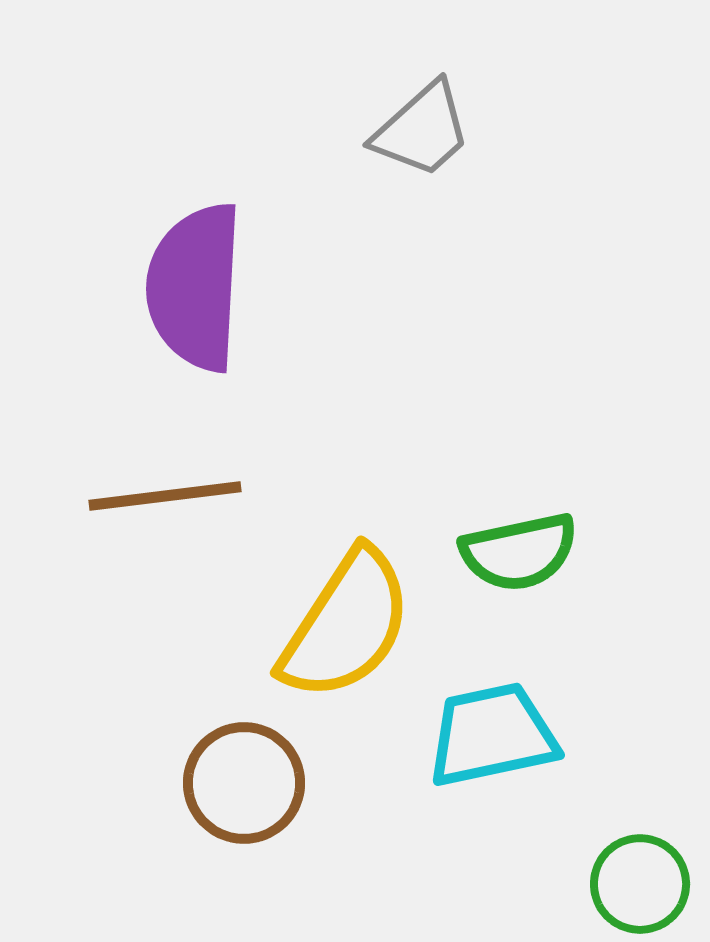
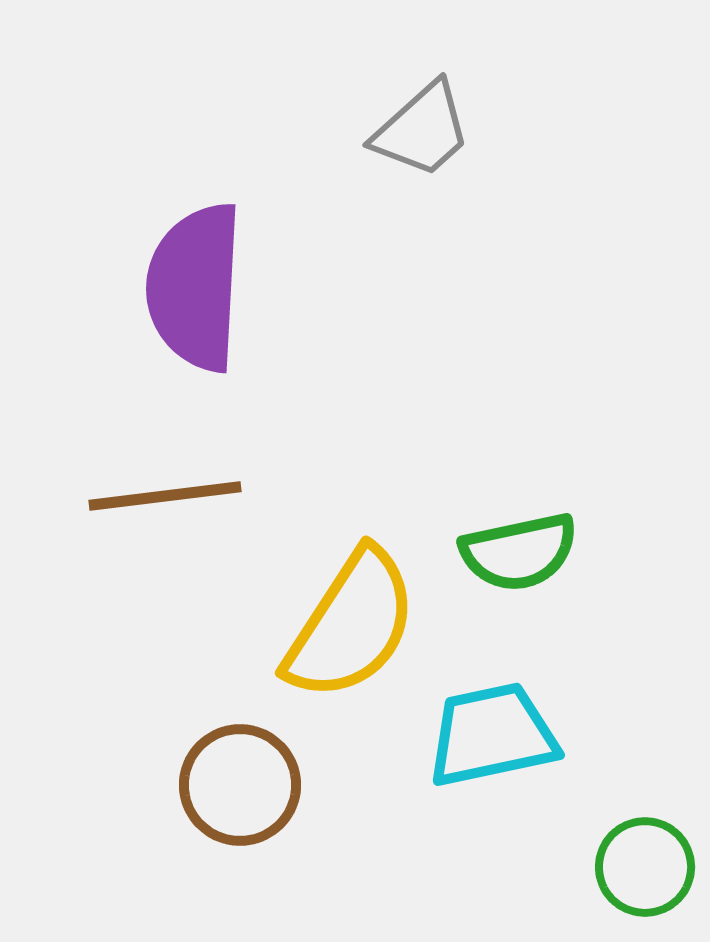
yellow semicircle: moved 5 px right
brown circle: moved 4 px left, 2 px down
green circle: moved 5 px right, 17 px up
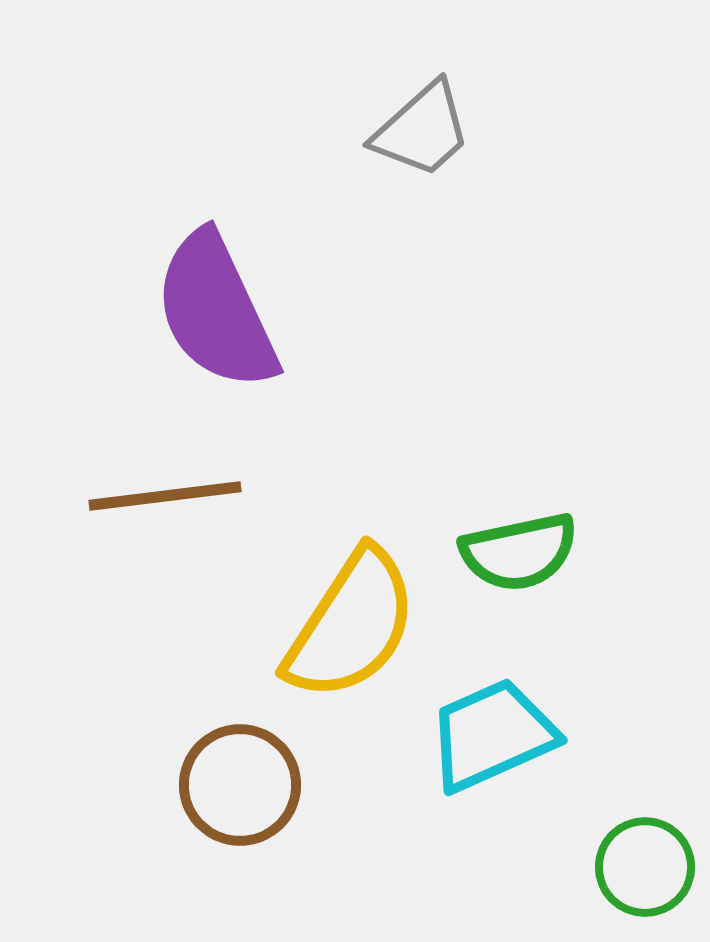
purple semicircle: moved 21 px right, 24 px down; rotated 28 degrees counterclockwise
cyan trapezoid: rotated 12 degrees counterclockwise
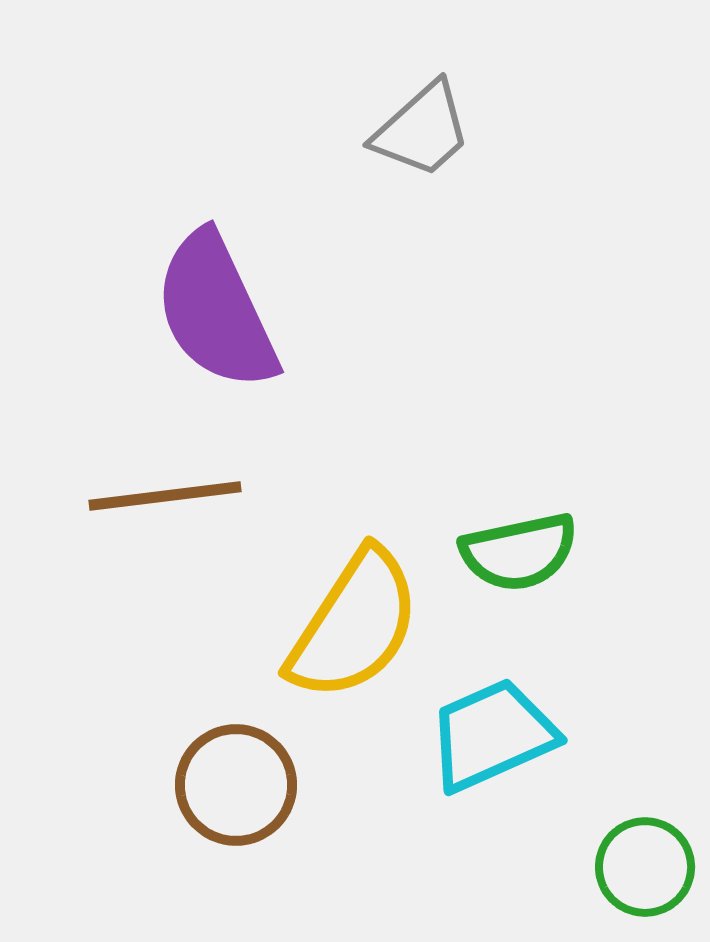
yellow semicircle: moved 3 px right
brown circle: moved 4 px left
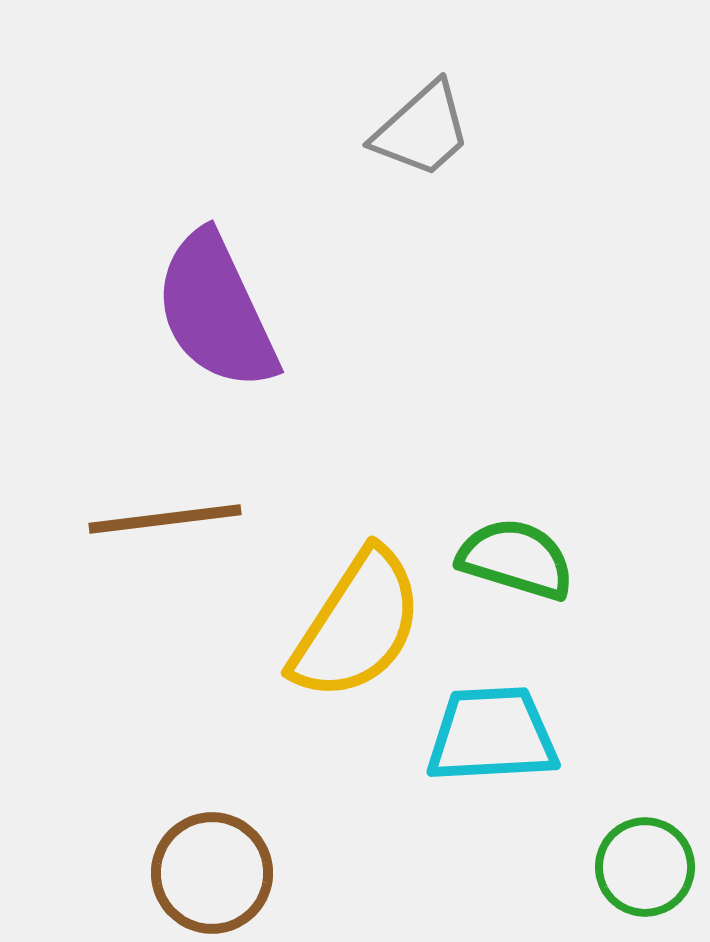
brown line: moved 23 px down
green semicircle: moved 3 px left, 7 px down; rotated 151 degrees counterclockwise
yellow semicircle: moved 3 px right
cyan trapezoid: rotated 21 degrees clockwise
brown circle: moved 24 px left, 88 px down
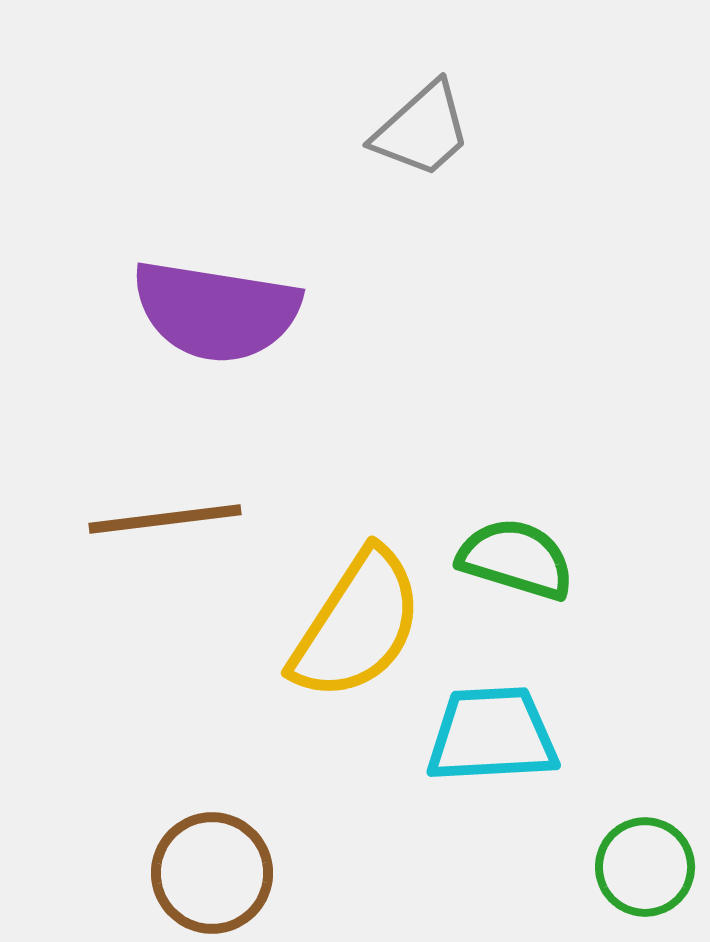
purple semicircle: rotated 56 degrees counterclockwise
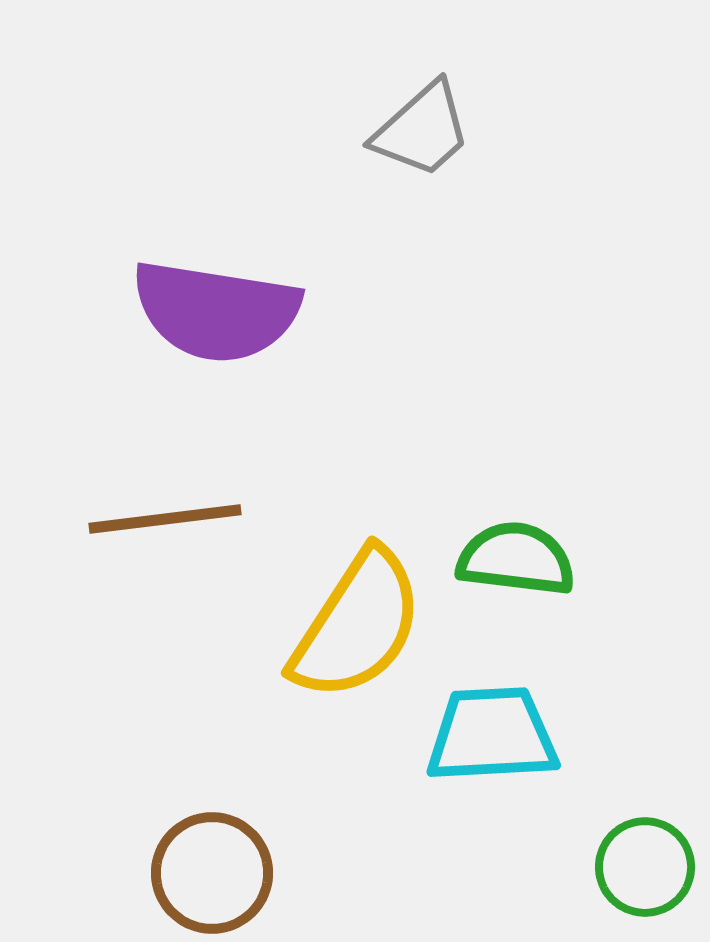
green semicircle: rotated 10 degrees counterclockwise
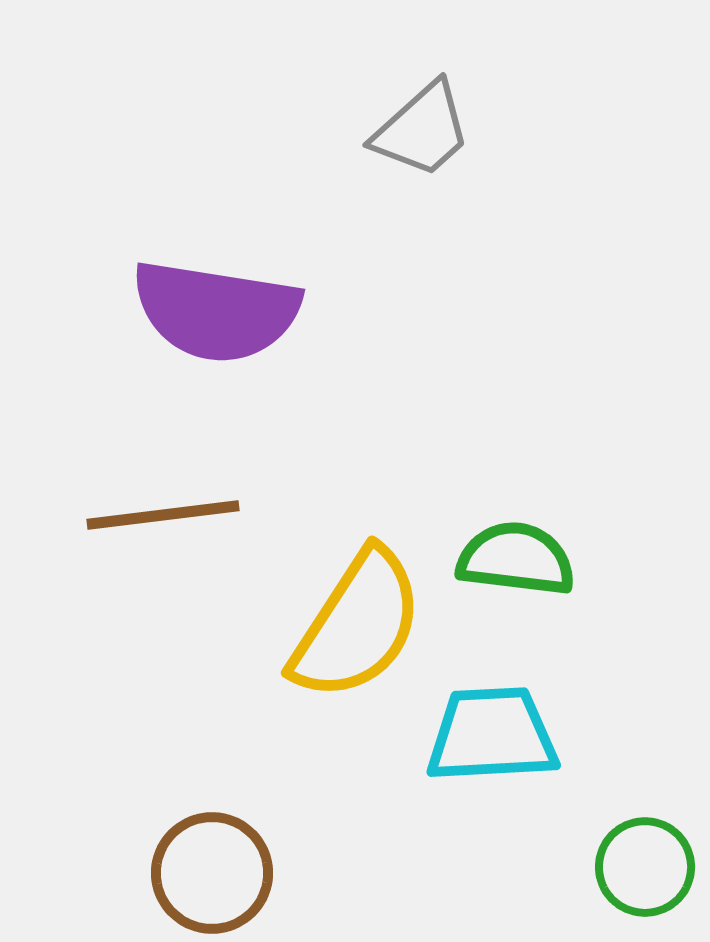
brown line: moved 2 px left, 4 px up
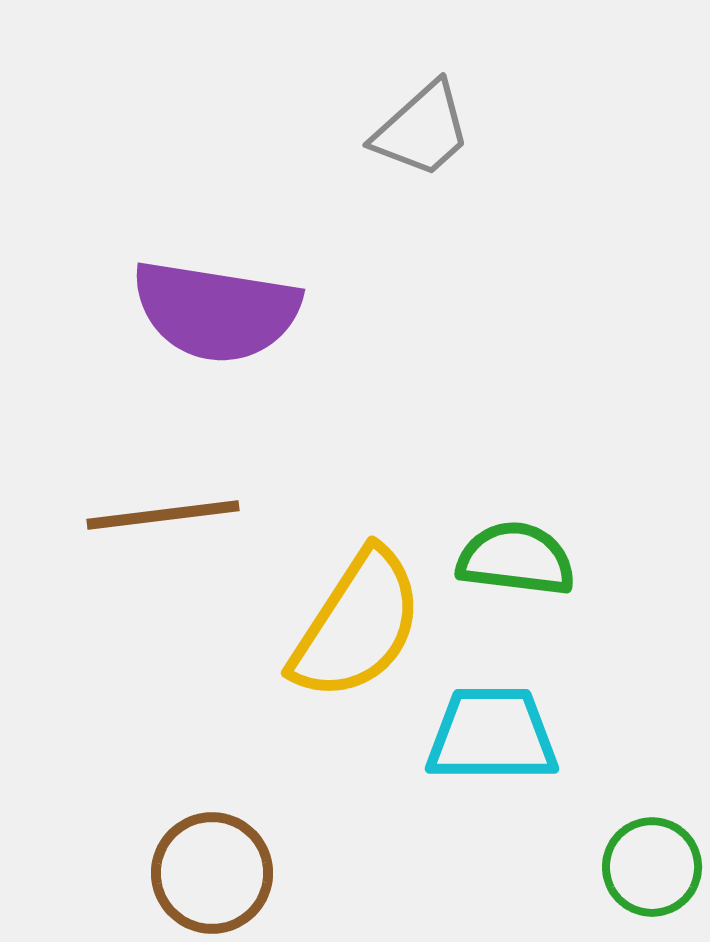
cyan trapezoid: rotated 3 degrees clockwise
green circle: moved 7 px right
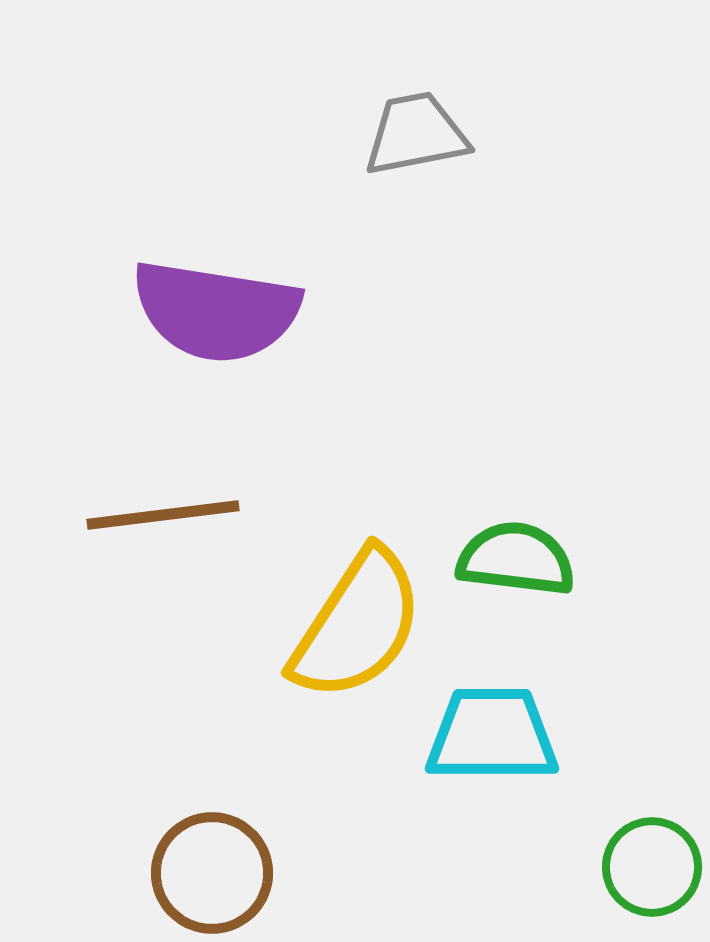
gray trapezoid: moved 6 px left, 4 px down; rotated 149 degrees counterclockwise
